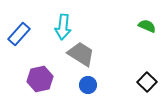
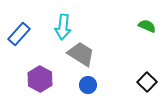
purple hexagon: rotated 20 degrees counterclockwise
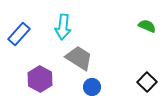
gray trapezoid: moved 2 px left, 4 px down
blue circle: moved 4 px right, 2 px down
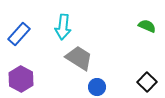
purple hexagon: moved 19 px left
blue circle: moved 5 px right
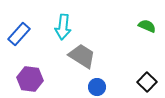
gray trapezoid: moved 3 px right, 2 px up
purple hexagon: moved 9 px right; rotated 20 degrees counterclockwise
